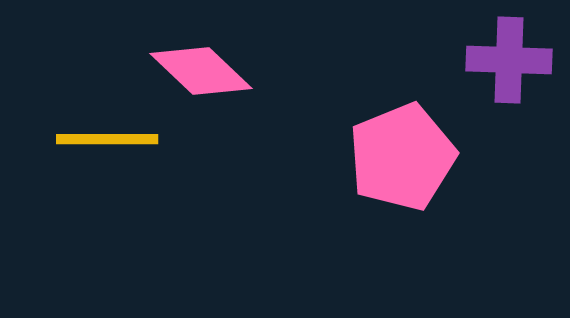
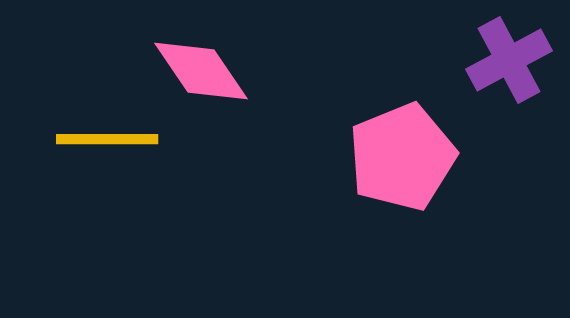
purple cross: rotated 30 degrees counterclockwise
pink diamond: rotated 12 degrees clockwise
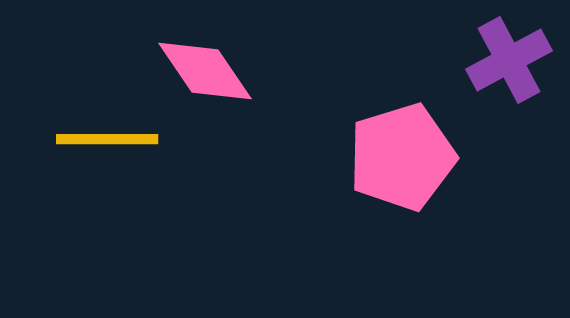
pink diamond: moved 4 px right
pink pentagon: rotated 5 degrees clockwise
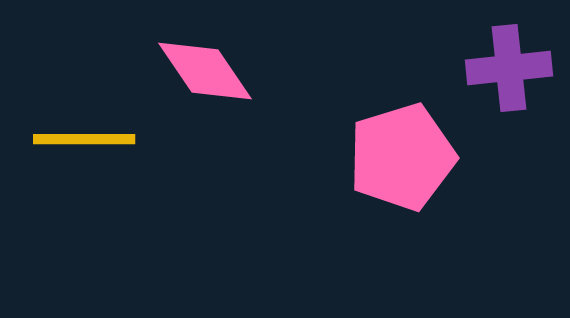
purple cross: moved 8 px down; rotated 22 degrees clockwise
yellow line: moved 23 px left
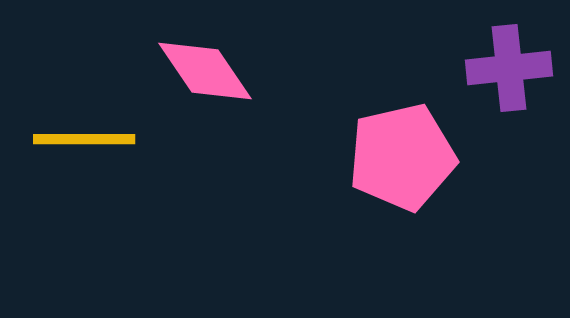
pink pentagon: rotated 4 degrees clockwise
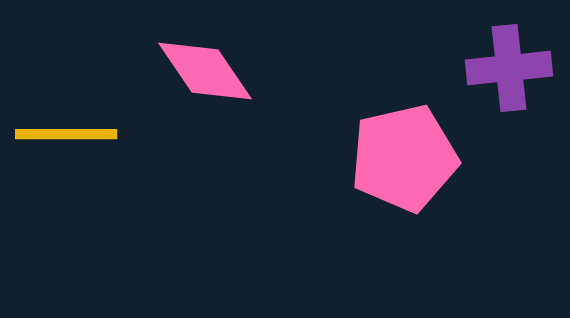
yellow line: moved 18 px left, 5 px up
pink pentagon: moved 2 px right, 1 px down
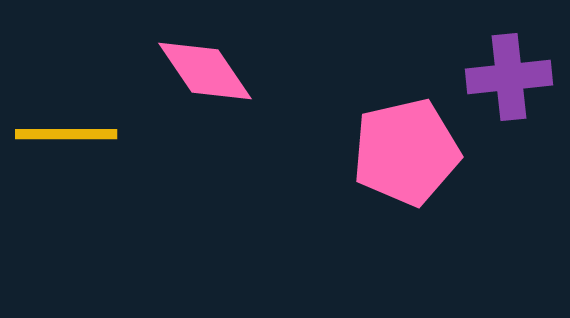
purple cross: moved 9 px down
pink pentagon: moved 2 px right, 6 px up
